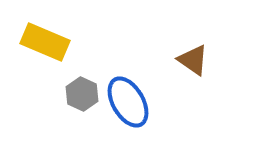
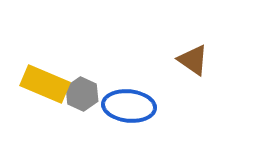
yellow rectangle: moved 42 px down
blue ellipse: moved 1 px right, 4 px down; rotated 54 degrees counterclockwise
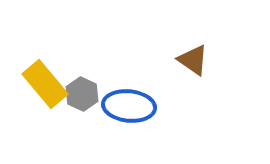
yellow rectangle: rotated 27 degrees clockwise
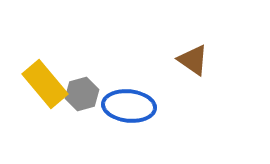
gray hexagon: rotated 20 degrees clockwise
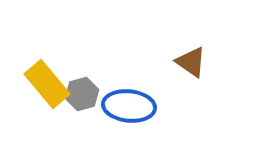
brown triangle: moved 2 px left, 2 px down
yellow rectangle: moved 2 px right
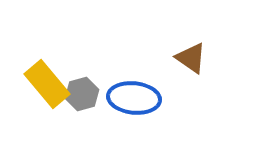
brown triangle: moved 4 px up
blue ellipse: moved 5 px right, 8 px up
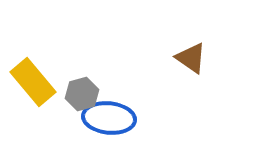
yellow rectangle: moved 14 px left, 2 px up
blue ellipse: moved 25 px left, 20 px down
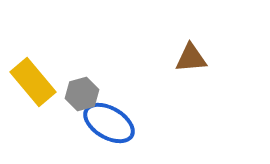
brown triangle: rotated 40 degrees counterclockwise
blue ellipse: moved 5 px down; rotated 24 degrees clockwise
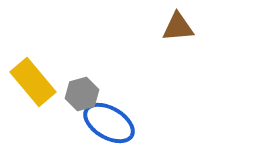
brown triangle: moved 13 px left, 31 px up
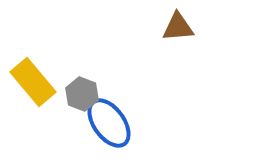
gray hexagon: rotated 24 degrees counterclockwise
blue ellipse: rotated 24 degrees clockwise
